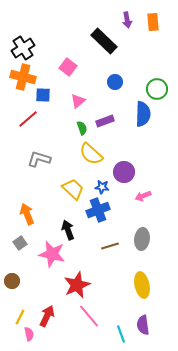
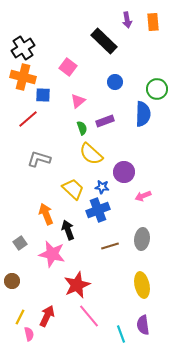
orange arrow: moved 19 px right
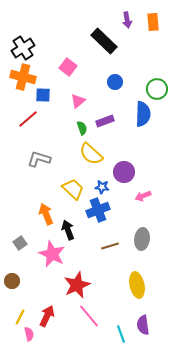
pink star: rotated 12 degrees clockwise
yellow ellipse: moved 5 px left
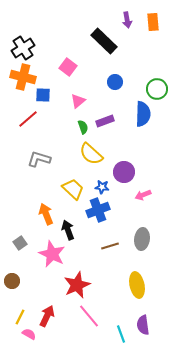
green semicircle: moved 1 px right, 1 px up
pink arrow: moved 1 px up
pink semicircle: rotated 48 degrees counterclockwise
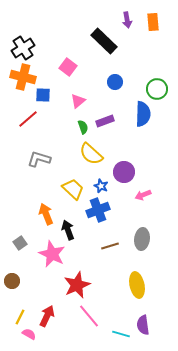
blue star: moved 1 px left, 1 px up; rotated 16 degrees clockwise
cyan line: rotated 54 degrees counterclockwise
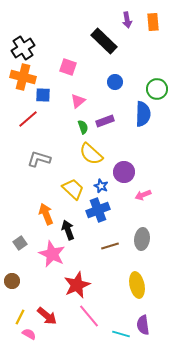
pink square: rotated 18 degrees counterclockwise
red arrow: rotated 105 degrees clockwise
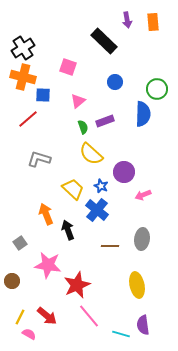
blue cross: moved 1 px left; rotated 30 degrees counterclockwise
brown line: rotated 18 degrees clockwise
pink star: moved 4 px left, 11 px down; rotated 16 degrees counterclockwise
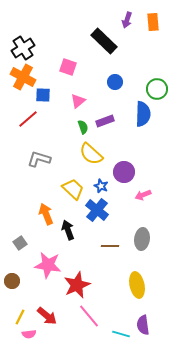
purple arrow: rotated 28 degrees clockwise
orange cross: rotated 15 degrees clockwise
pink semicircle: rotated 144 degrees clockwise
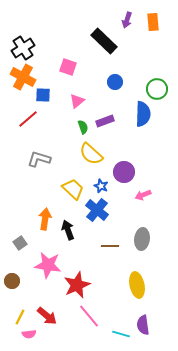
pink triangle: moved 1 px left
orange arrow: moved 1 px left, 5 px down; rotated 30 degrees clockwise
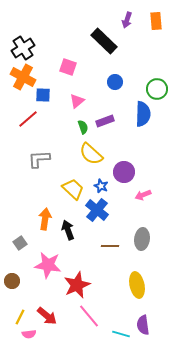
orange rectangle: moved 3 px right, 1 px up
gray L-shape: rotated 20 degrees counterclockwise
